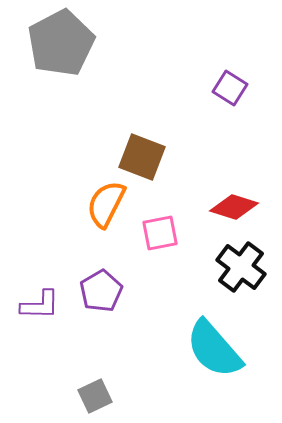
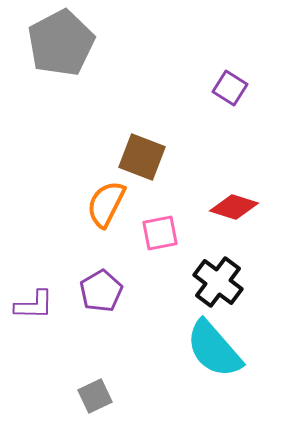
black cross: moved 23 px left, 15 px down
purple L-shape: moved 6 px left
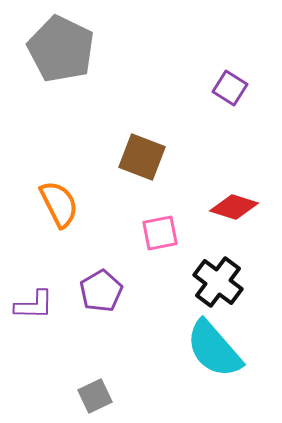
gray pentagon: moved 6 px down; rotated 18 degrees counterclockwise
orange semicircle: moved 47 px left; rotated 126 degrees clockwise
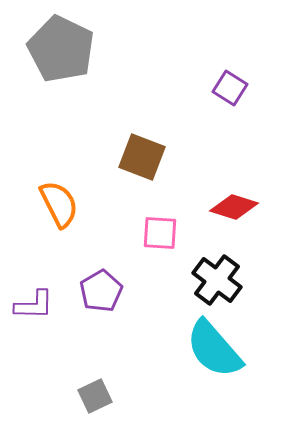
pink square: rotated 15 degrees clockwise
black cross: moved 1 px left, 2 px up
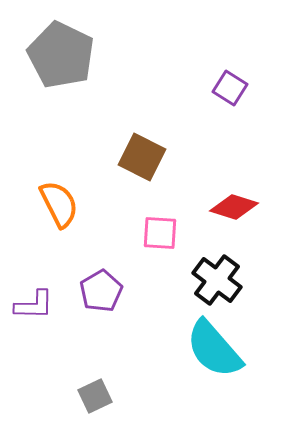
gray pentagon: moved 6 px down
brown square: rotated 6 degrees clockwise
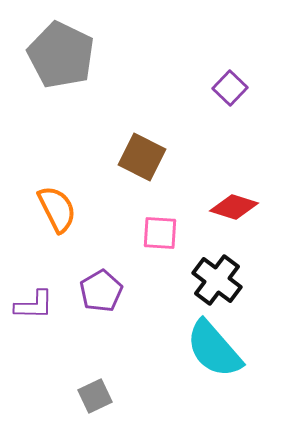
purple square: rotated 12 degrees clockwise
orange semicircle: moved 2 px left, 5 px down
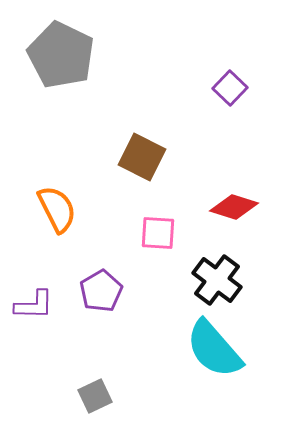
pink square: moved 2 px left
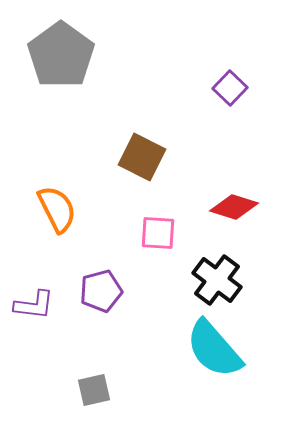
gray pentagon: rotated 10 degrees clockwise
purple pentagon: rotated 15 degrees clockwise
purple L-shape: rotated 6 degrees clockwise
gray square: moved 1 px left, 6 px up; rotated 12 degrees clockwise
